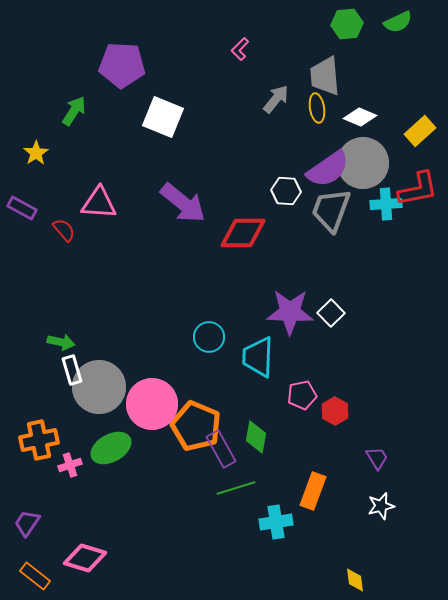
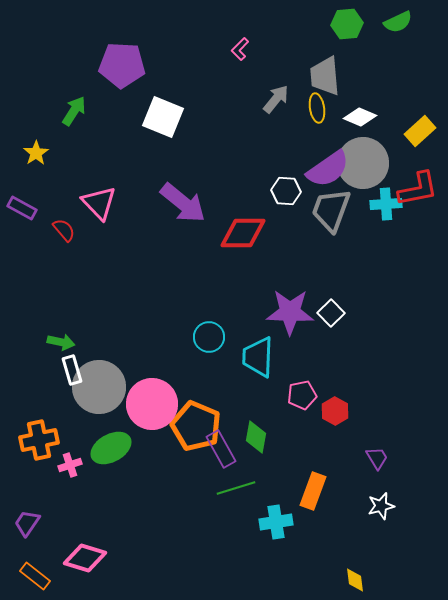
pink triangle at (99, 203): rotated 42 degrees clockwise
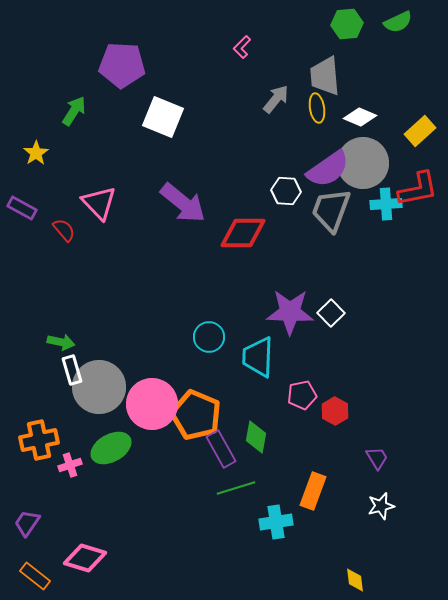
pink L-shape at (240, 49): moved 2 px right, 2 px up
orange pentagon at (196, 426): moved 11 px up
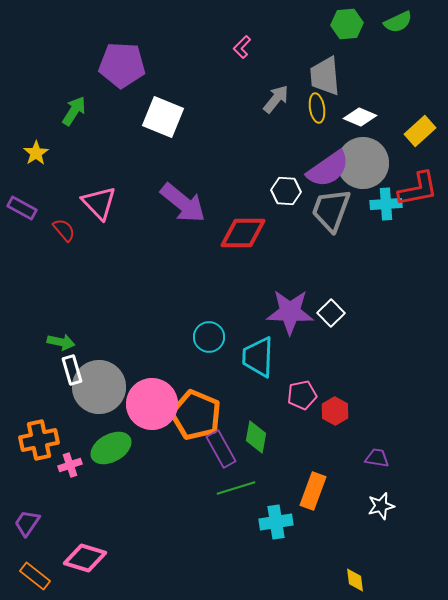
purple trapezoid at (377, 458): rotated 50 degrees counterclockwise
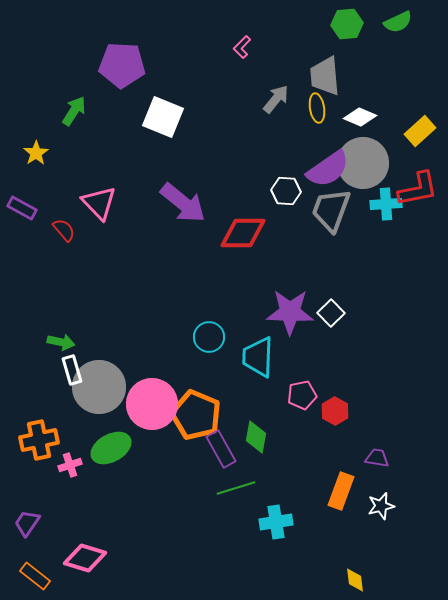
orange rectangle at (313, 491): moved 28 px right
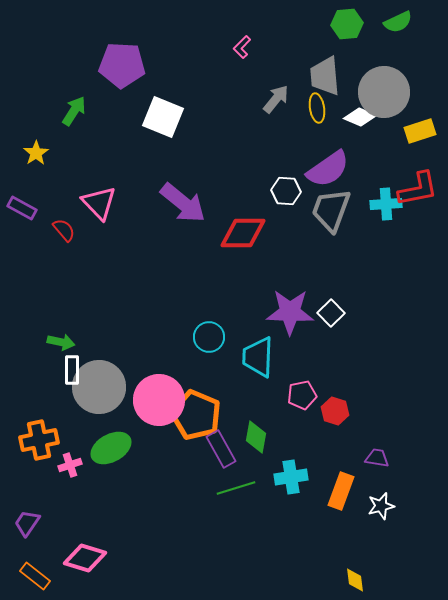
yellow rectangle at (420, 131): rotated 24 degrees clockwise
gray circle at (363, 163): moved 21 px right, 71 px up
white rectangle at (72, 370): rotated 16 degrees clockwise
pink circle at (152, 404): moved 7 px right, 4 px up
red hexagon at (335, 411): rotated 12 degrees counterclockwise
cyan cross at (276, 522): moved 15 px right, 45 px up
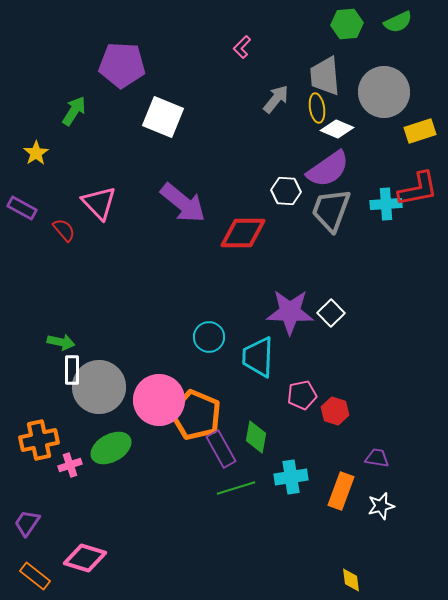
white diamond at (360, 117): moved 23 px left, 12 px down
yellow diamond at (355, 580): moved 4 px left
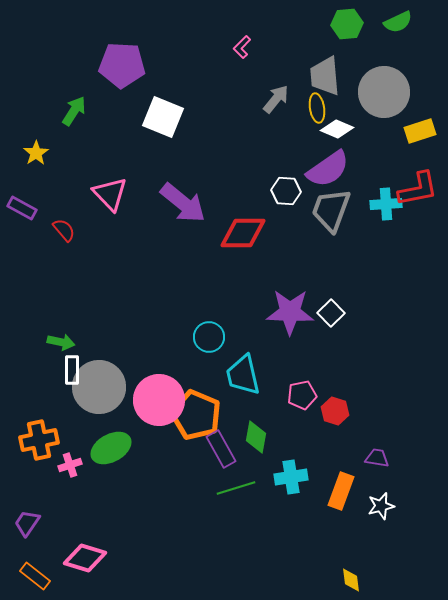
pink triangle at (99, 203): moved 11 px right, 9 px up
cyan trapezoid at (258, 357): moved 15 px left, 18 px down; rotated 15 degrees counterclockwise
